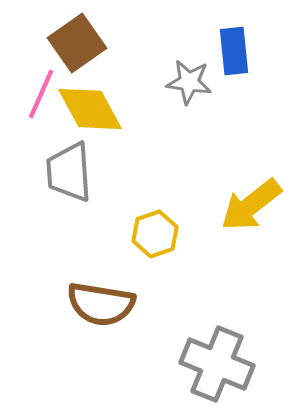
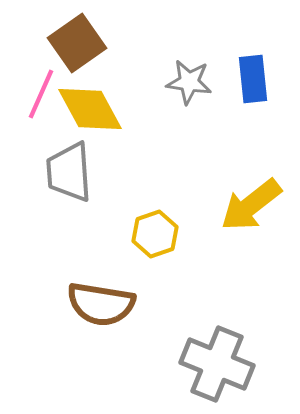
blue rectangle: moved 19 px right, 28 px down
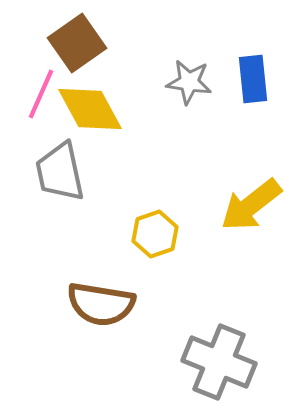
gray trapezoid: moved 9 px left; rotated 8 degrees counterclockwise
gray cross: moved 2 px right, 2 px up
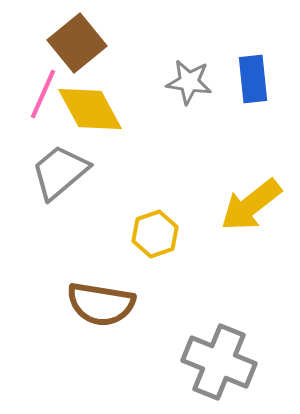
brown square: rotated 4 degrees counterclockwise
pink line: moved 2 px right
gray trapezoid: rotated 62 degrees clockwise
